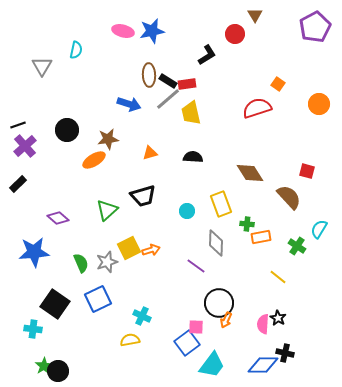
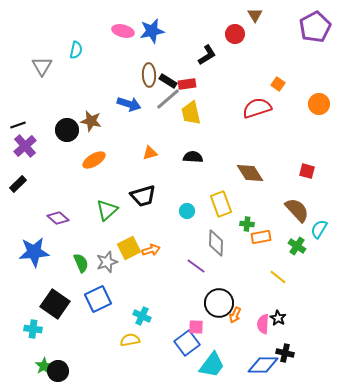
brown star at (108, 139): moved 17 px left, 18 px up; rotated 20 degrees clockwise
brown semicircle at (289, 197): moved 8 px right, 13 px down
orange arrow at (226, 320): moved 9 px right, 5 px up
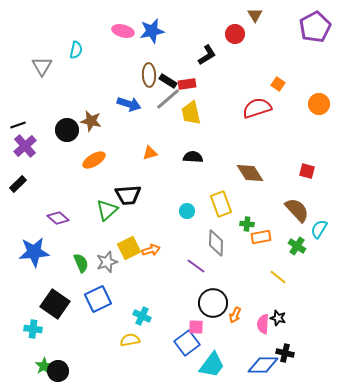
black trapezoid at (143, 196): moved 15 px left, 1 px up; rotated 12 degrees clockwise
black circle at (219, 303): moved 6 px left
black star at (278, 318): rotated 14 degrees counterclockwise
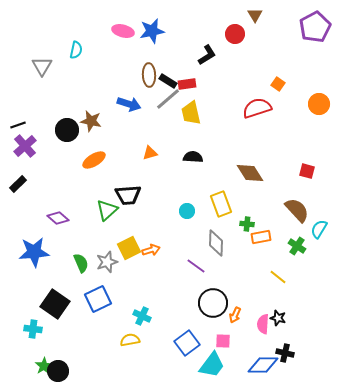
pink square at (196, 327): moved 27 px right, 14 px down
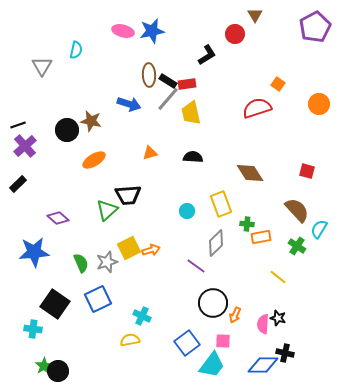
gray line at (168, 99): rotated 8 degrees counterclockwise
gray diamond at (216, 243): rotated 44 degrees clockwise
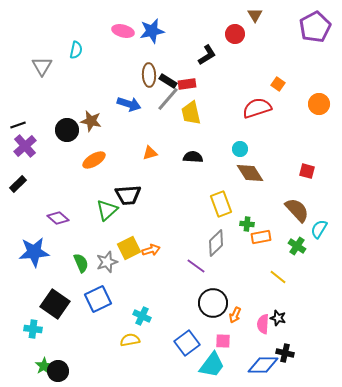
cyan circle at (187, 211): moved 53 px right, 62 px up
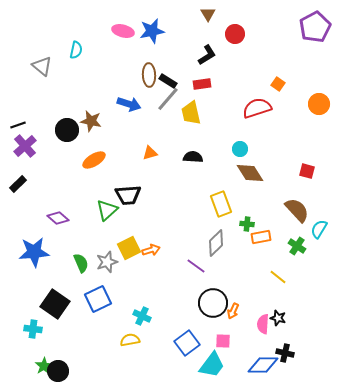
brown triangle at (255, 15): moved 47 px left, 1 px up
gray triangle at (42, 66): rotated 20 degrees counterclockwise
red rectangle at (187, 84): moved 15 px right
orange arrow at (235, 315): moved 2 px left, 4 px up
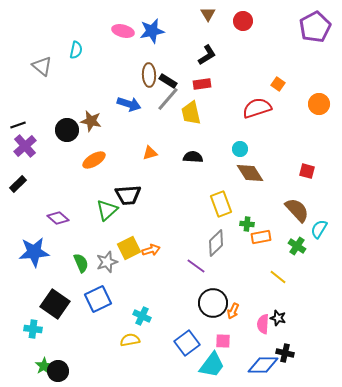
red circle at (235, 34): moved 8 px right, 13 px up
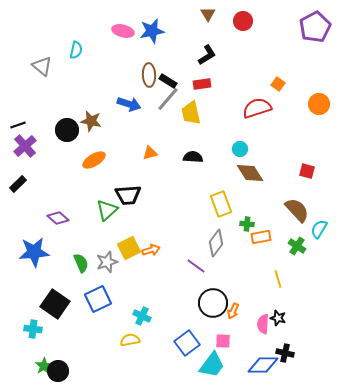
gray diamond at (216, 243): rotated 8 degrees counterclockwise
yellow line at (278, 277): moved 2 px down; rotated 36 degrees clockwise
